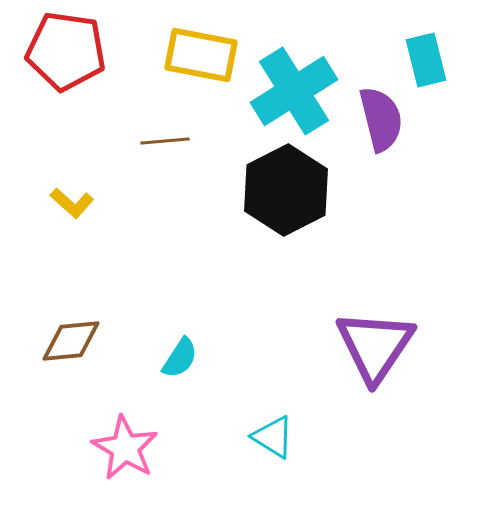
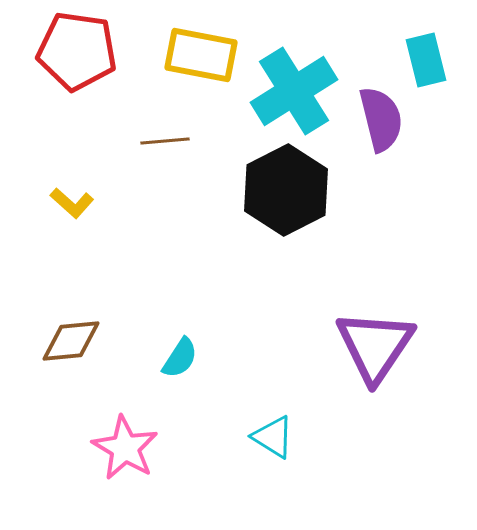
red pentagon: moved 11 px right
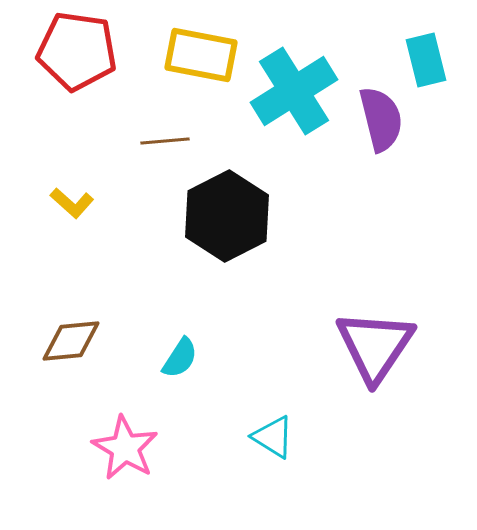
black hexagon: moved 59 px left, 26 px down
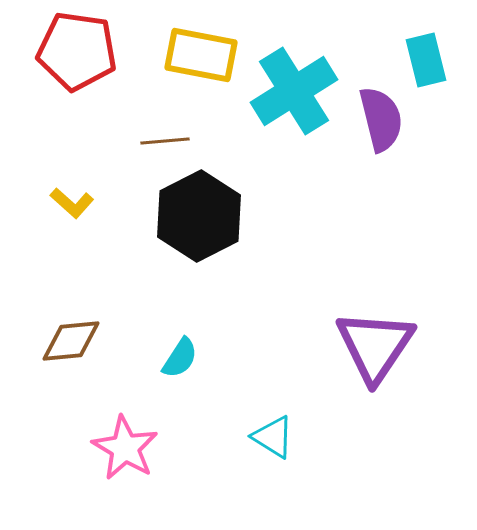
black hexagon: moved 28 px left
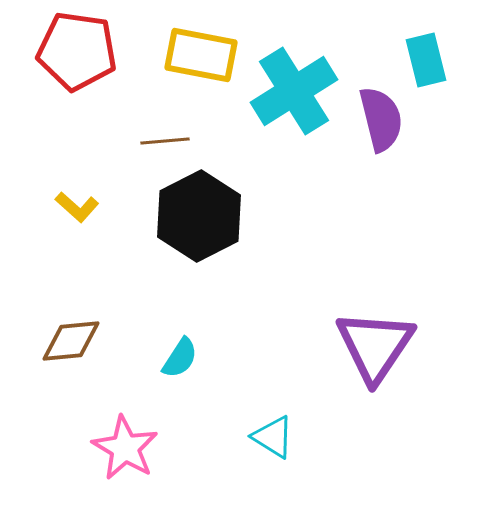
yellow L-shape: moved 5 px right, 4 px down
